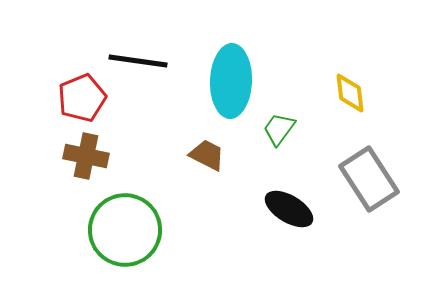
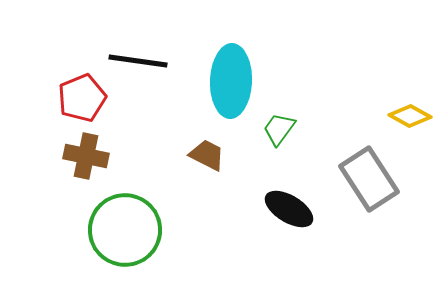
yellow diamond: moved 60 px right, 23 px down; rotated 54 degrees counterclockwise
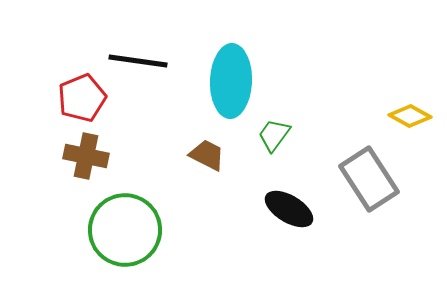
green trapezoid: moved 5 px left, 6 px down
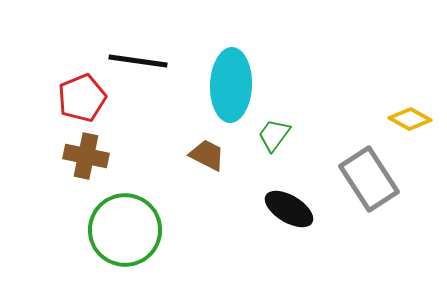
cyan ellipse: moved 4 px down
yellow diamond: moved 3 px down
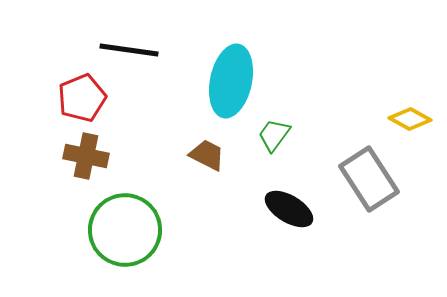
black line: moved 9 px left, 11 px up
cyan ellipse: moved 4 px up; rotated 10 degrees clockwise
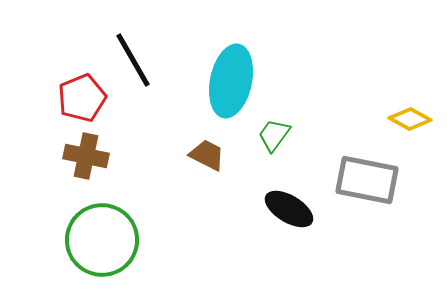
black line: moved 4 px right, 10 px down; rotated 52 degrees clockwise
gray rectangle: moved 2 px left, 1 px down; rotated 46 degrees counterclockwise
green circle: moved 23 px left, 10 px down
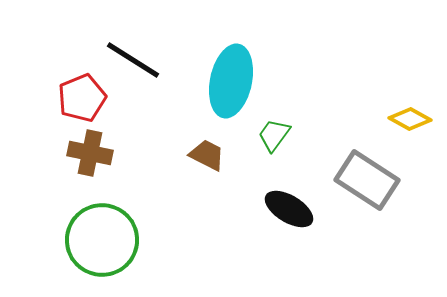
black line: rotated 28 degrees counterclockwise
brown cross: moved 4 px right, 3 px up
gray rectangle: rotated 22 degrees clockwise
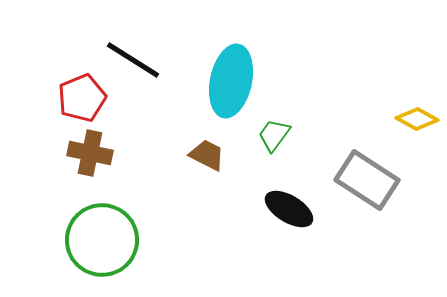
yellow diamond: moved 7 px right
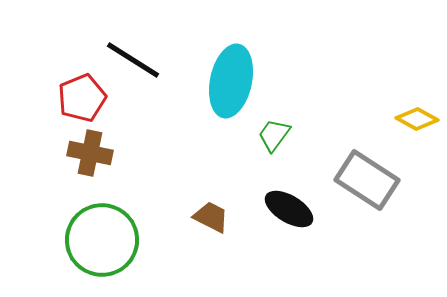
brown trapezoid: moved 4 px right, 62 px down
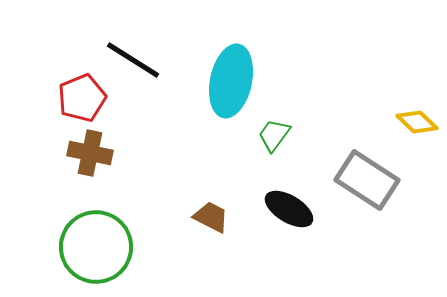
yellow diamond: moved 3 px down; rotated 15 degrees clockwise
green circle: moved 6 px left, 7 px down
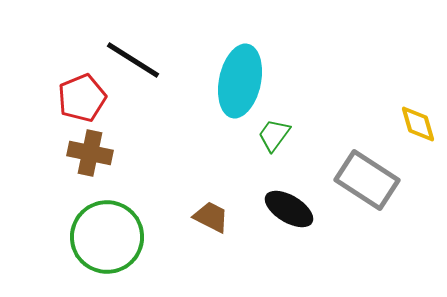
cyan ellipse: moved 9 px right
yellow diamond: moved 1 px right, 2 px down; rotated 30 degrees clockwise
green circle: moved 11 px right, 10 px up
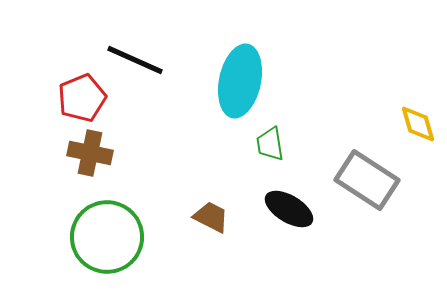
black line: moved 2 px right; rotated 8 degrees counterclockwise
green trapezoid: moved 4 px left, 9 px down; rotated 45 degrees counterclockwise
